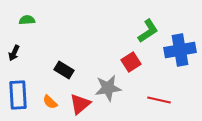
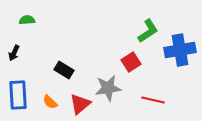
red line: moved 6 px left
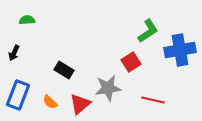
blue rectangle: rotated 24 degrees clockwise
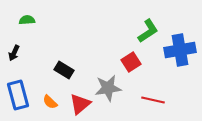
blue rectangle: rotated 36 degrees counterclockwise
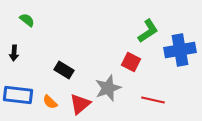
green semicircle: rotated 42 degrees clockwise
black arrow: rotated 21 degrees counterclockwise
red square: rotated 30 degrees counterclockwise
gray star: rotated 12 degrees counterclockwise
blue rectangle: rotated 68 degrees counterclockwise
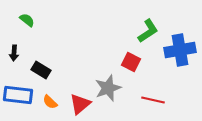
black rectangle: moved 23 px left
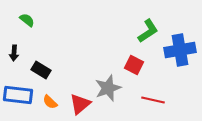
red square: moved 3 px right, 3 px down
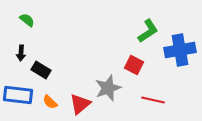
black arrow: moved 7 px right
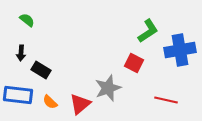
red square: moved 2 px up
red line: moved 13 px right
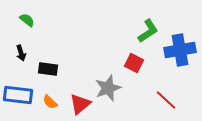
black arrow: rotated 21 degrees counterclockwise
black rectangle: moved 7 px right, 1 px up; rotated 24 degrees counterclockwise
red line: rotated 30 degrees clockwise
